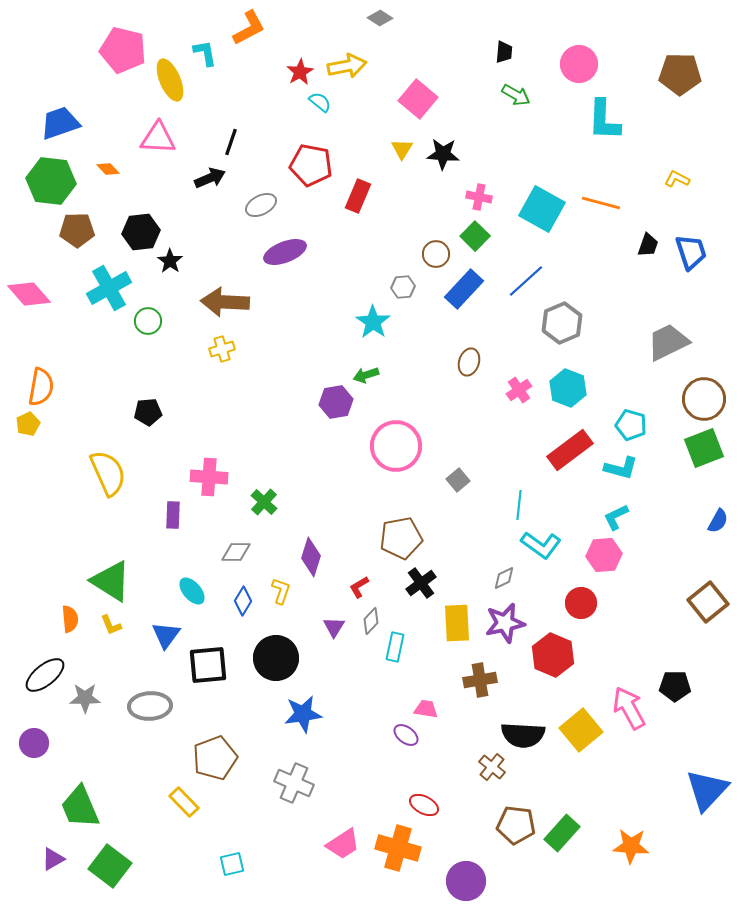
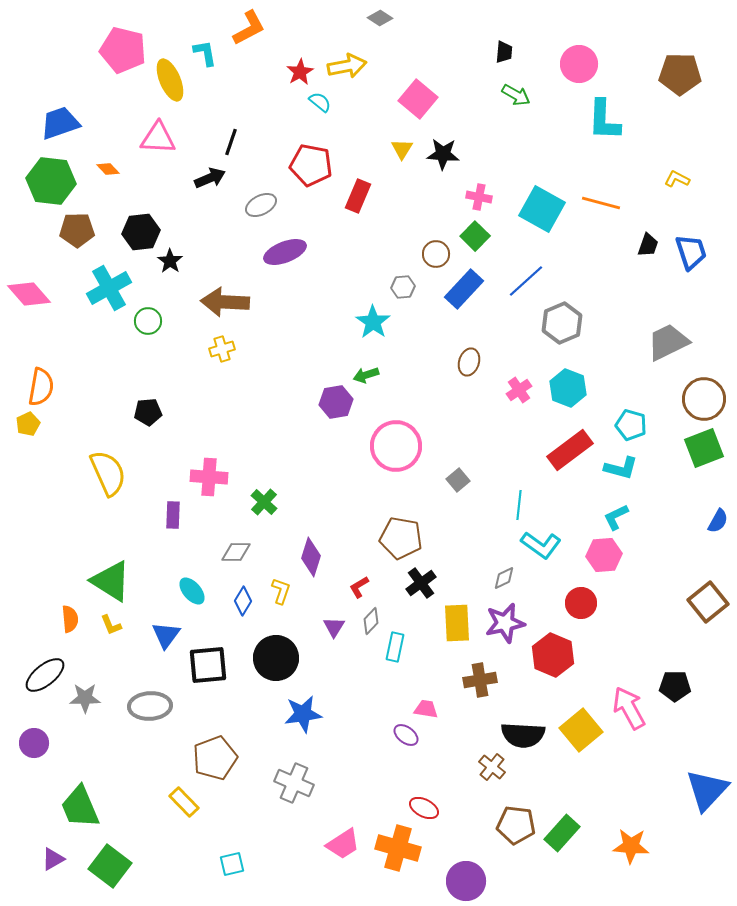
brown pentagon at (401, 538): rotated 21 degrees clockwise
red ellipse at (424, 805): moved 3 px down
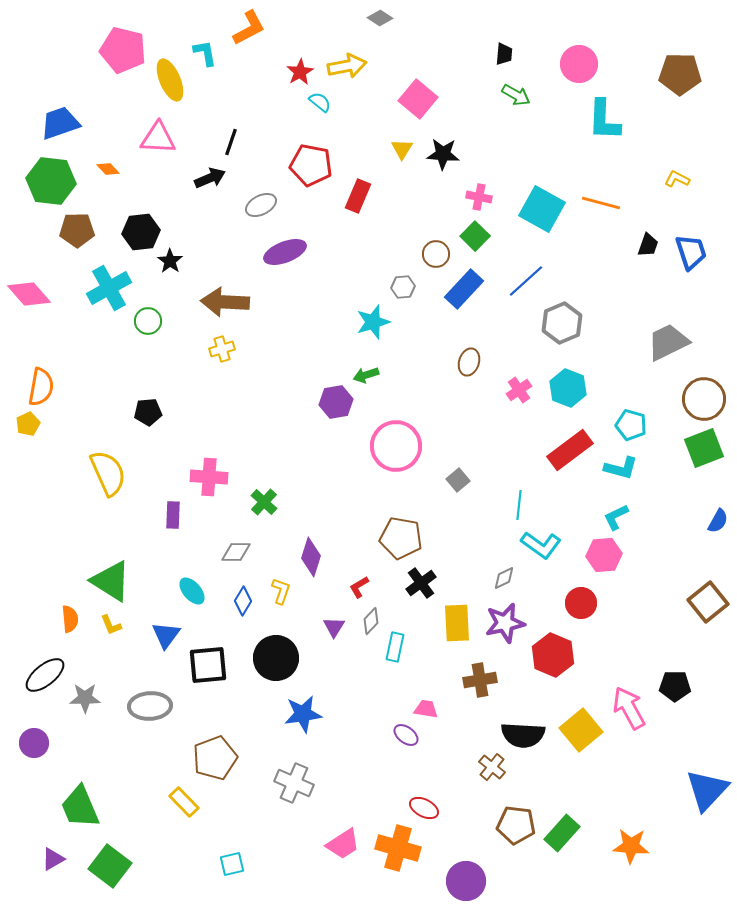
black trapezoid at (504, 52): moved 2 px down
cyan star at (373, 322): rotated 20 degrees clockwise
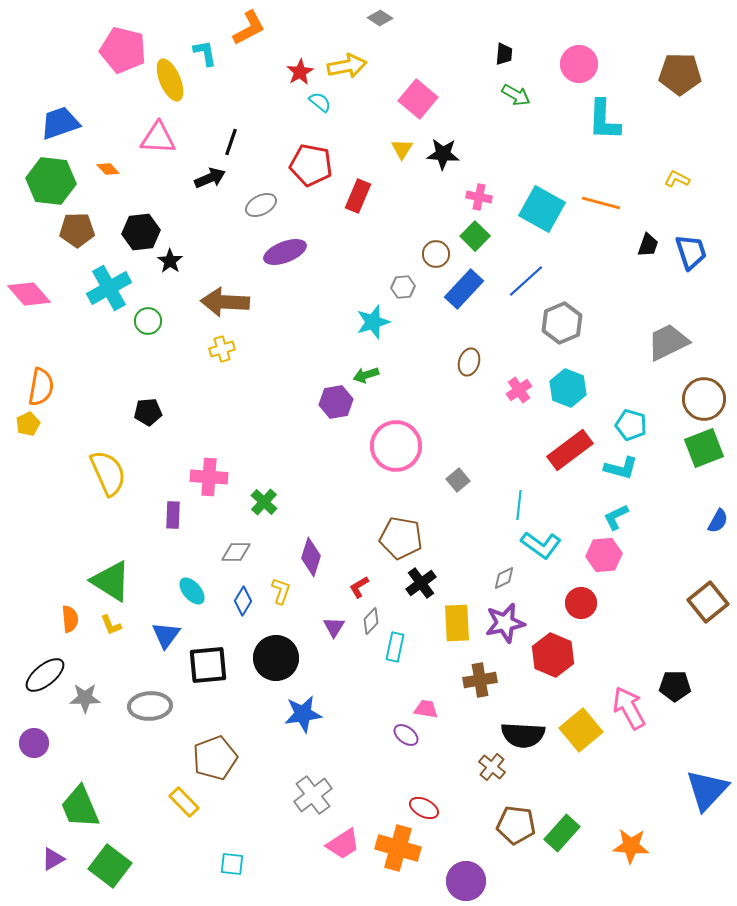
gray cross at (294, 783): moved 19 px right, 12 px down; rotated 30 degrees clockwise
cyan square at (232, 864): rotated 20 degrees clockwise
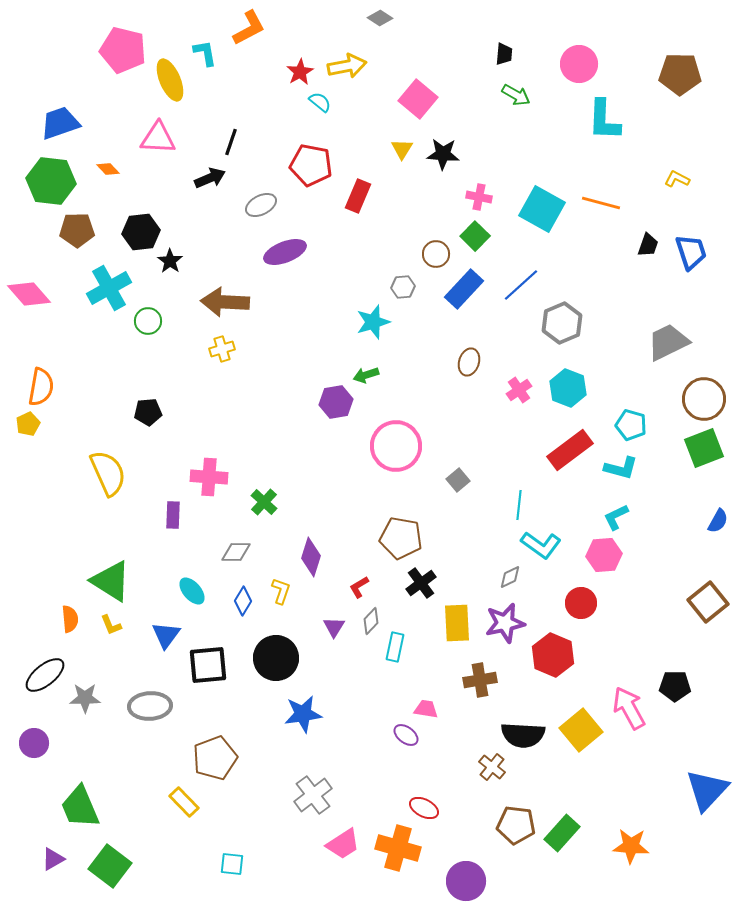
blue line at (526, 281): moved 5 px left, 4 px down
gray diamond at (504, 578): moved 6 px right, 1 px up
